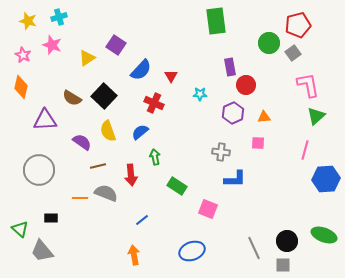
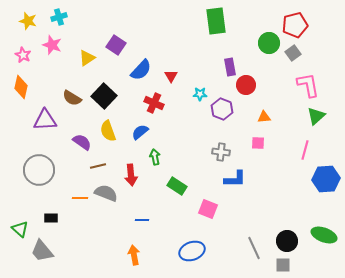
red pentagon at (298, 25): moved 3 px left
purple hexagon at (233, 113): moved 11 px left, 4 px up; rotated 15 degrees counterclockwise
blue line at (142, 220): rotated 40 degrees clockwise
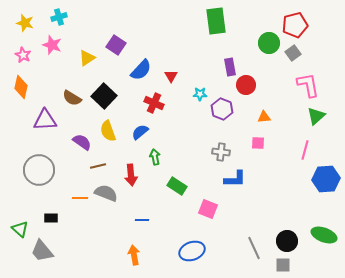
yellow star at (28, 21): moved 3 px left, 2 px down
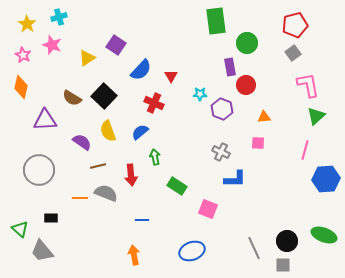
yellow star at (25, 23): moved 2 px right, 1 px down; rotated 18 degrees clockwise
green circle at (269, 43): moved 22 px left
gray cross at (221, 152): rotated 18 degrees clockwise
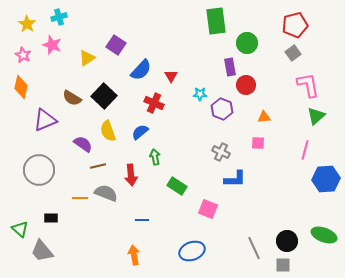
purple triangle at (45, 120): rotated 20 degrees counterclockwise
purple semicircle at (82, 142): moved 1 px right, 2 px down
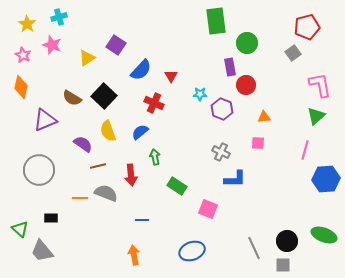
red pentagon at (295, 25): moved 12 px right, 2 px down
pink L-shape at (308, 85): moved 12 px right
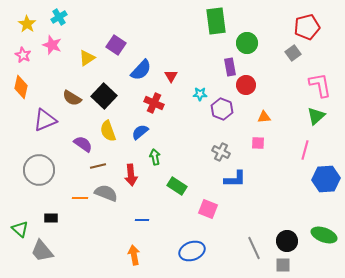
cyan cross at (59, 17): rotated 14 degrees counterclockwise
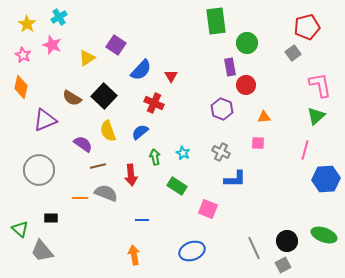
cyan star at (200, 94): moved 17 px left, 59 px down; rotated 24 degrees clockwise
gray square at (283, 265): rotated 28 degrees counterclockwise
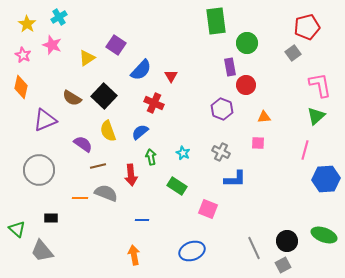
green arrow at (155, 157): moved 4 px left
green triangle at (20, 229): moved 3 px left
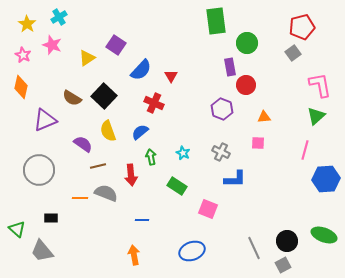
red pentagon at (307, 27): moved 5 px left
